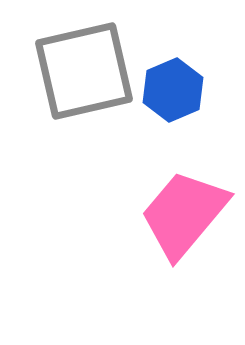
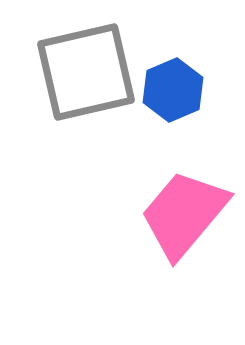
gray square: moved 2 px right, 1 px down
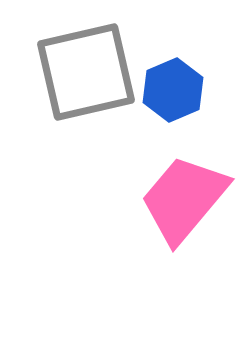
pink trapezoid: moved 15 px up
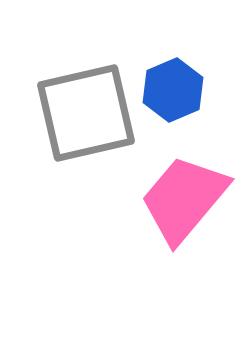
gray square: moved 41 px down
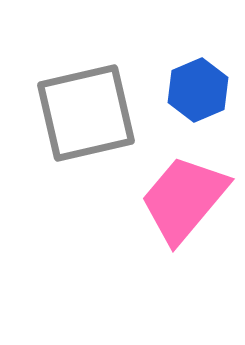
blue hexagon: moved 25 px right
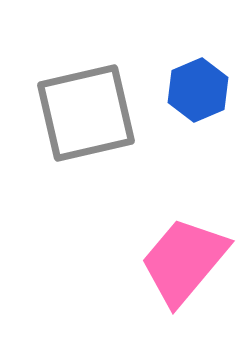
pink trapezoid: moved 62 px down
